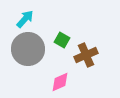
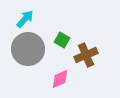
pink diamond: moved 3 px up
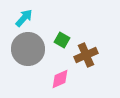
cyan arrow: moved 1 px left, 1 px up
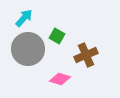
green square: moved 5 px left, 4 px up
pink diamond: rotated 40 degrees clockwise
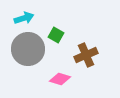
cyan arrow: rotated 30 degrees clockwise
green square: moved 1 px left, 1 px up
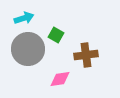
brown cross: rotated 15 degrees clockwise
pink diamond: rotated 25 degrees counterclockwise
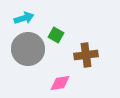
pink diamond: moved 4 px down
